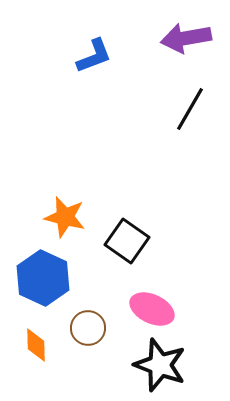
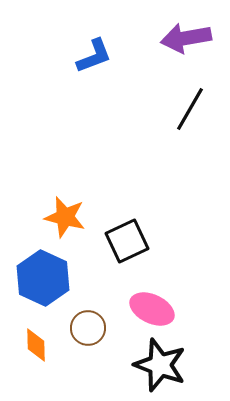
black square: rotated 30 degrees clockwise
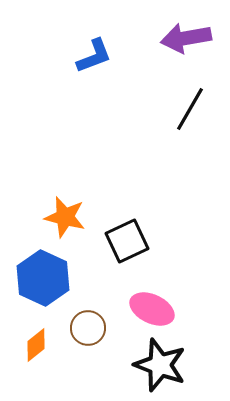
orange diamond: rotated 52 degrees clockwise
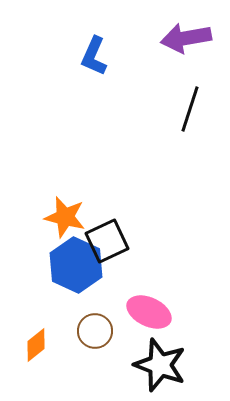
blue L-shape: rotated 135 degrees clockwise
black line: rotated 12 degrees counterclockwise
black square: moved 20 px left
blue hexagon: moved 33 px right, 13 px up
pink ellipse: moved 3 px left, 3 px down
brown circle: moved 7 px right, 3 px down
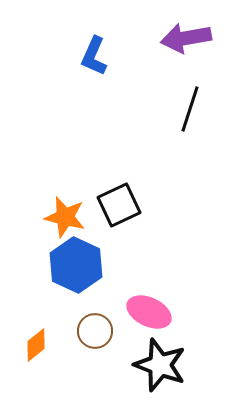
black square: moved 12 px right, 36 px up
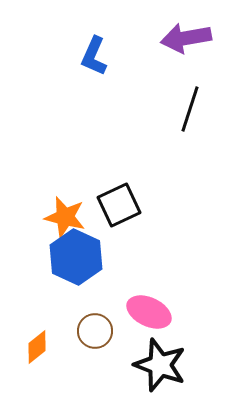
blue hexagon: moved 8 px up
orange diamond: moved 1 px right, 2 px down
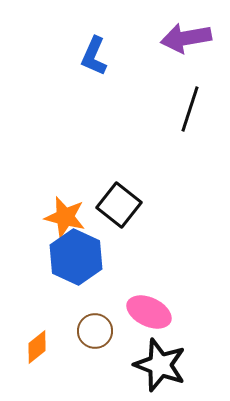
black square: rotated 27 degrees counterclockwise
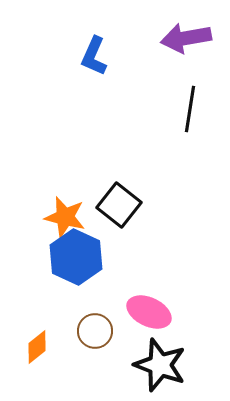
black line: rotated 9 degrees counterclockwise
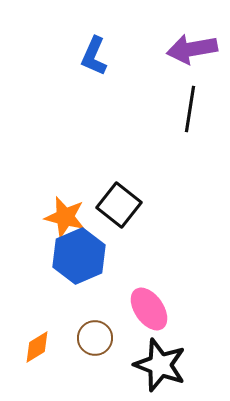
purple arrow: moved 6 px right, 11 px down
blue hexagon: moved 3 px right, 1 px up; rotated 12 degrees clockwise
pink ellipse: moved 3 px up; rotated 30 degrees clockwise
brown circle: moved 7 px down
orange diamond: rotated 8 degrees clockwise
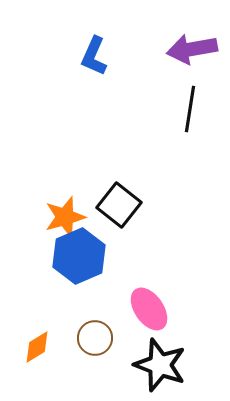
orange star: rotated 30 degrees counterclockwise
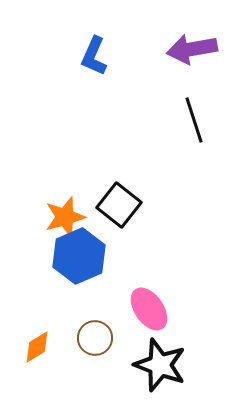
black line: moved 4 px right, 11 px down; rotated 27 degrees counterclockwise
